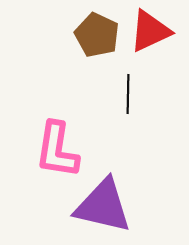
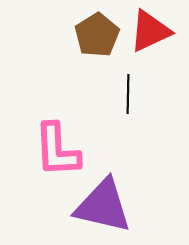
brown pentagon: rotated 15 degrees clockwise
pink L-shape: rotated 12 degrees counterclockwise
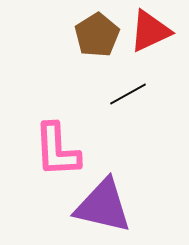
black line: rotated 60 degrees clockwise
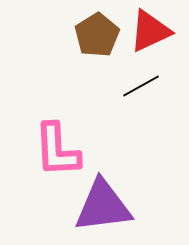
black line: moved 13 px right, 8 px up
purple triangle: rotated 20 degrees counterclockwise
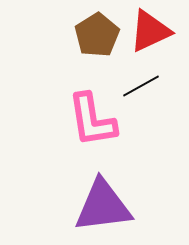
pink L-shape: moved 35 px right, 30 px up; rotated 6 degrees counterclockwise
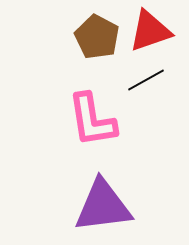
red triangle: rotated 6 degrees clockwise
brown pentagon: moved 2 px down; rotated 12 degrees counterclockwise
black line: moved 5 px right, 6 px up
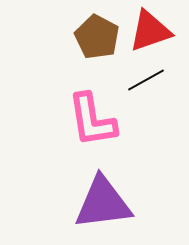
purple triangle: moved 3 px up
